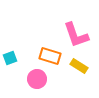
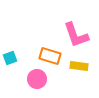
yellow rectangle: rotated 24 degrees counterclockwise
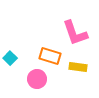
pink L-shape: moved 1 px left, 2 px up
cyan square: rotated 24 degrees counterclockwise
yellow rectangle: moved 1 px left, 1 px down
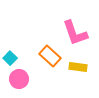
orange rectangle: rotated 25 degrees clockwise
pink circle: moved 18 px left
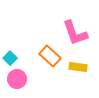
pink circle: moved 2 px left
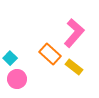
pink L-shape: moved 1 px left; rotated 120 degrees counterclockwise
orange rectangle: moved 2 px up
yellow rectangle: moved 4 px left; rotated 30 degrees clockwise
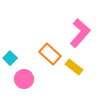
pink L-shape: moved 6 px right
pink circle: moved 7 px right
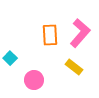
orange rectangle: moved 19 px up; rotated 45 degrees clockwise
pink circle: moved 10 px right, 1 px down
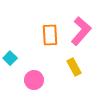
pink L-shape: moved 1 px right, 2 px up
yellow rectangle: rotated 24 degrees clockwise
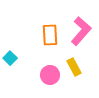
pink circle: moved 16 px right, 5 px up
